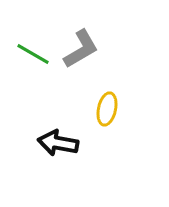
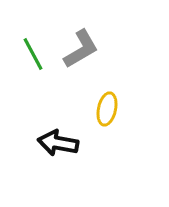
green line: rotated 32 degrees clockwise
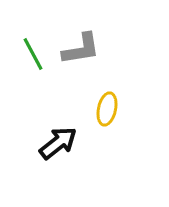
gray L-shape: rotated 21 degrees clockwise
black arrow: rotated 132 degrees clockwise
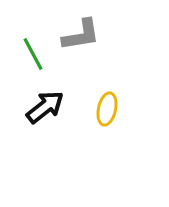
gray L-shape: moved 14 px up
black arrow: moved 13 px left, 36 px up
